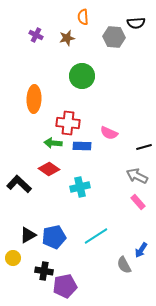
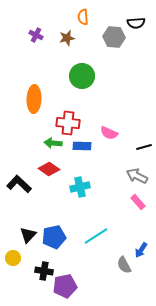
black triangle: rotated 18 degrees counterclockwise
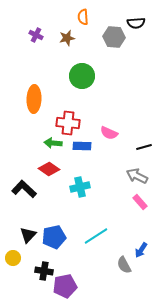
black L-shape: moved 5 px right, 5 px down
pink rectangle: moved 2 px right
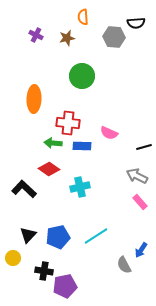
blue pentagon: moved 4 px right
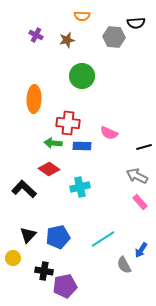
orange semicircle: moved 1 px left, 1 px up; rotated 84 degrees counterclockwise
brown star: moved 2 px down
cyan line: moved 7 px right, 3 px down
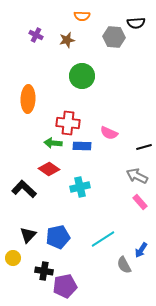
orange ellipse: moved 6 px left
